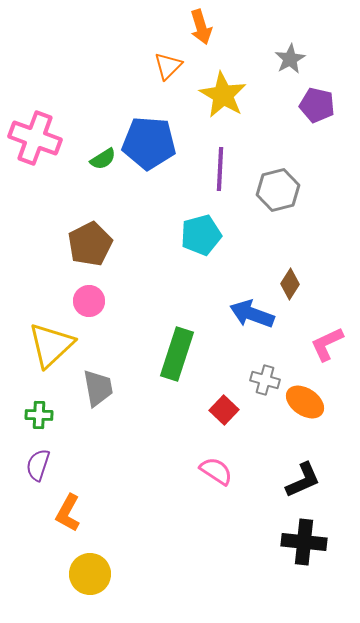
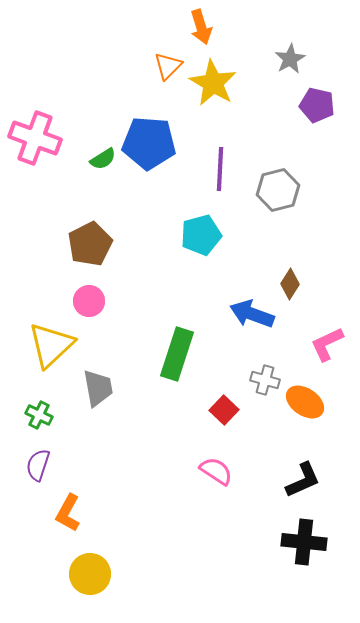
yellow star: moved 10 px left, 12 px up
green cross: rotated 24 degrees clockwise
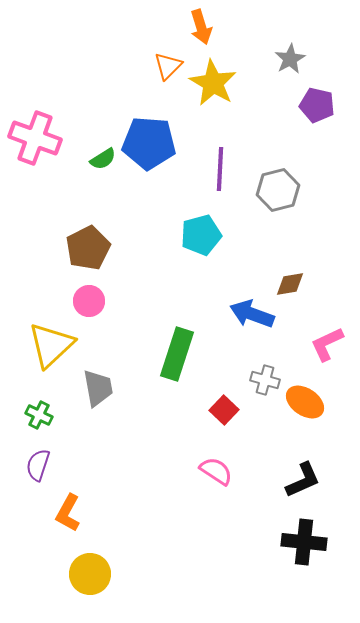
brown pentagon: moved 2 px left, 4 px down
brown diamond: rotated 48 degrees clockwise
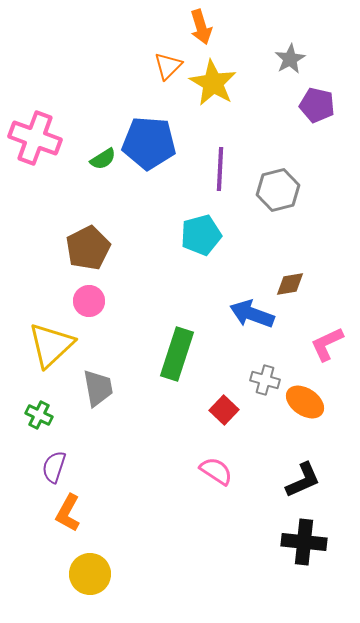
purple semicircle: moved 16 px right, 2 px down
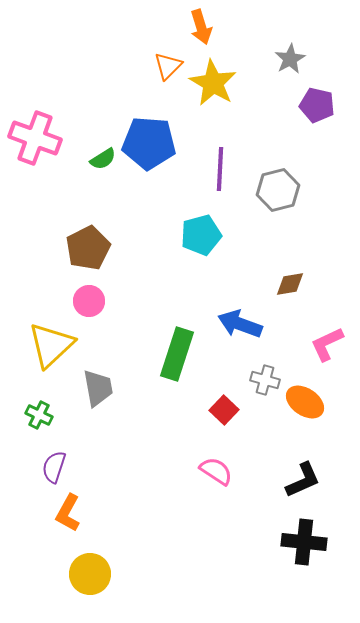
blue arrow: moved 12 px left, 10 px down
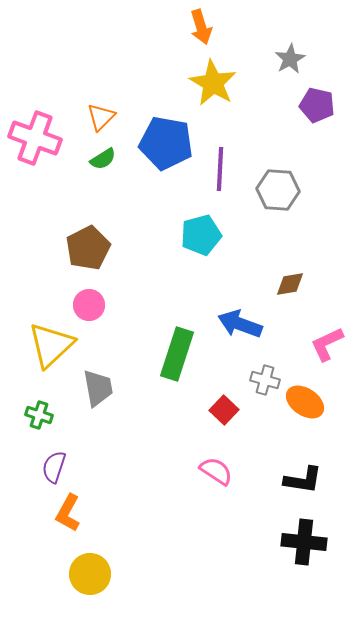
orange triangle: moved 67 px left, 51 px down
blue pentagon: moved 17 px right; rotated 6 degrees clockwise
gray hexagon: rotated 18 degrees clockwise
pink circle: moved 4 px down
green cross: rotated 8 degrees counterclockwise
black L-shape: rotated 33 degrees clockwise
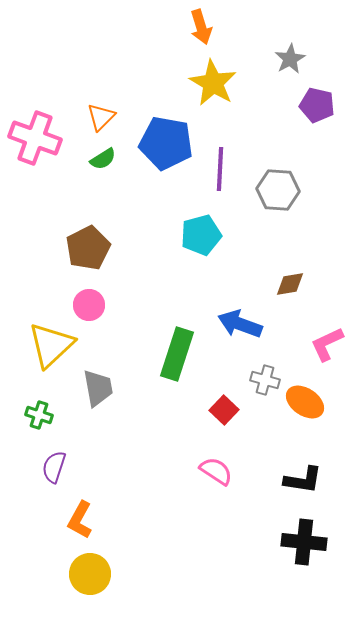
orange L-shape: moved 12 px right, 7 px down
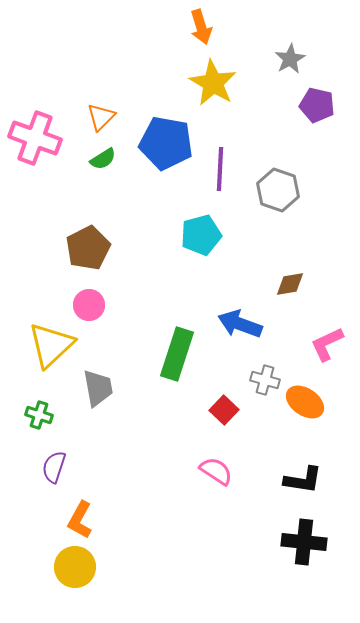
gray hexagon: rotated 15 degrees clockwise
yellow circle: moved 15 px left, 7 px up
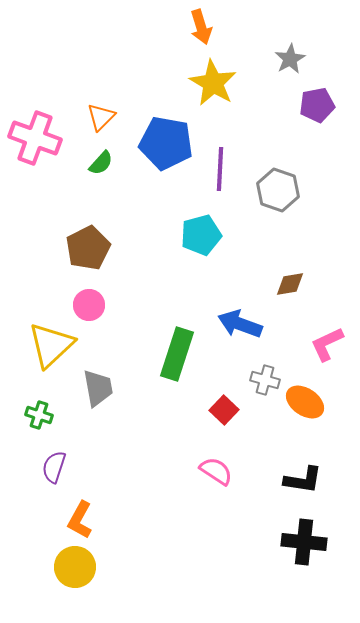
purple pentagon: rotated 24 degrees counterclockwise
green semicircle: moved 2 px left, 4 px down; rotated 16 degrees counterclockwise
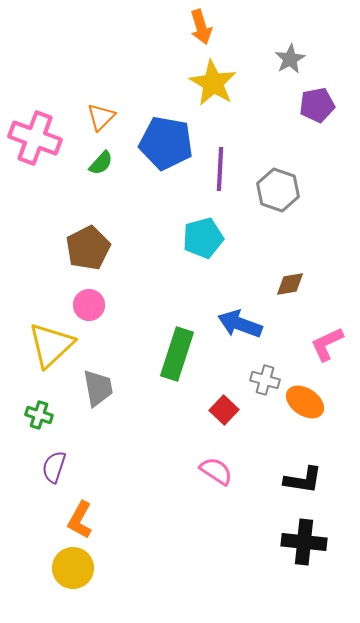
cyan pentagon: moved 2 px right, 3 px down
yellow circle: moved 2 px left, 1 px down
